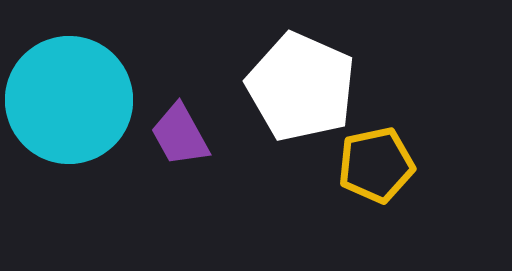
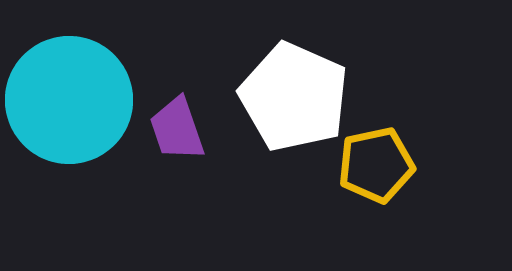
white pentagon: moved 7 px left, 10 px down
purple trapezoid: moved 3 px left, 6 px up; rotated 10 degrees clockwise
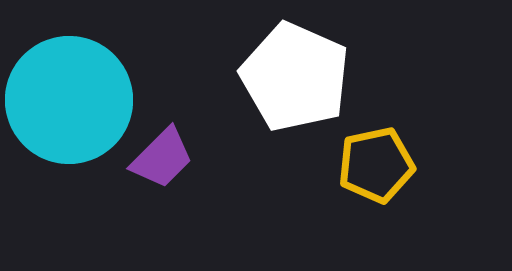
white pentagon: moved 1 px right, 20 px up
purple trapezoid: moved 15 px left, 29 px down; rotated 116 degrees counterclockwise
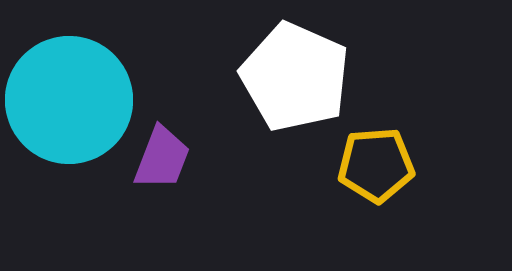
purple trapezoid: rotated 24 degrees counterclockwise
yellow pentagon: rotated 8 degrees clockwise
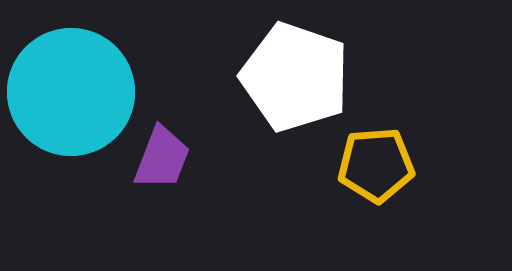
white pentagon: rotated 5 degrees counterclockwise
cyan circle: moved 2 px right, 8 px up
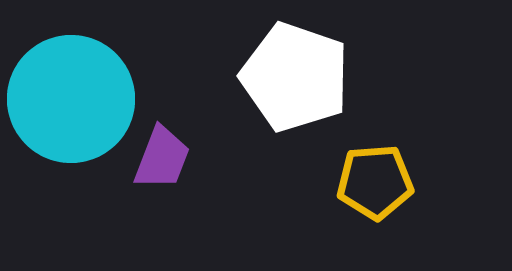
cyan circle: moved 7 px down
yellow pentagon: moved 1 px left, 17 px down
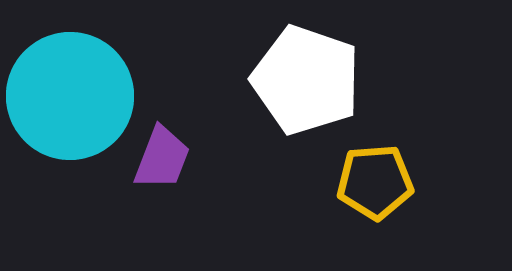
white pentagon: moved 11 px right, 3 px down
cyan circle: moved 1 px left, 3 px up
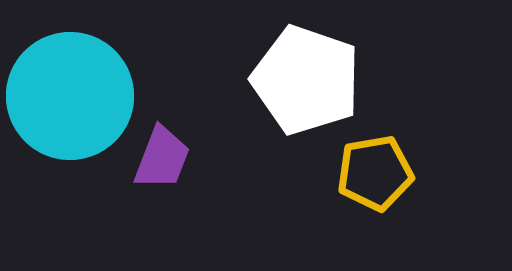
yellow pentagon: moved 9 px up; rotated 6 degrees counterclockwise
